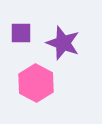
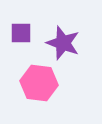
pink hexagon: moved 3 px right; rotated 21 degrees counterclockwise
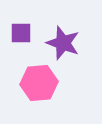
pink hexagon: rotated 12 degrees counterclockwise
